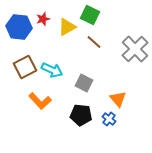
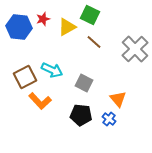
brown square: moved 10 px down
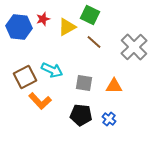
gray cross: moved 1 px left, 2 px up
gray square: rotated 18 degrees counterclockwise
orange triangle: moved 4 px left, 13 px up; rotated 48 degrees counterclockwise
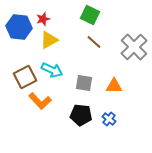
yellow triangle: moved 18 px left, 13 px down
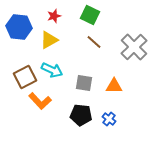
red star: moved 11 px right, 3 px up
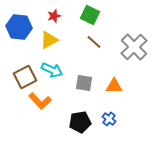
black pentagon: moved 1 px left, 7 px down; rotated 15 degrees counterclockwise
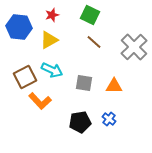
red star: moved 2 px left, 1 px up
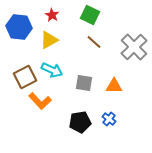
red star: rotated 24 degrees counterclockwise
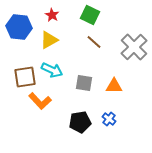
brown square: rotated 20 degrees clockwise
